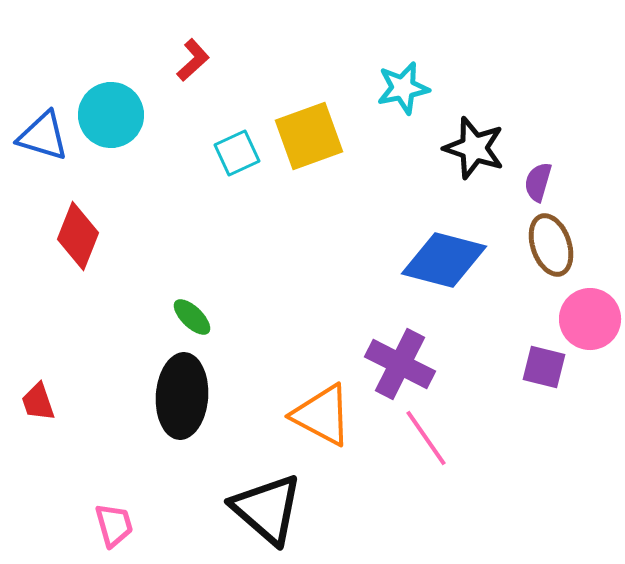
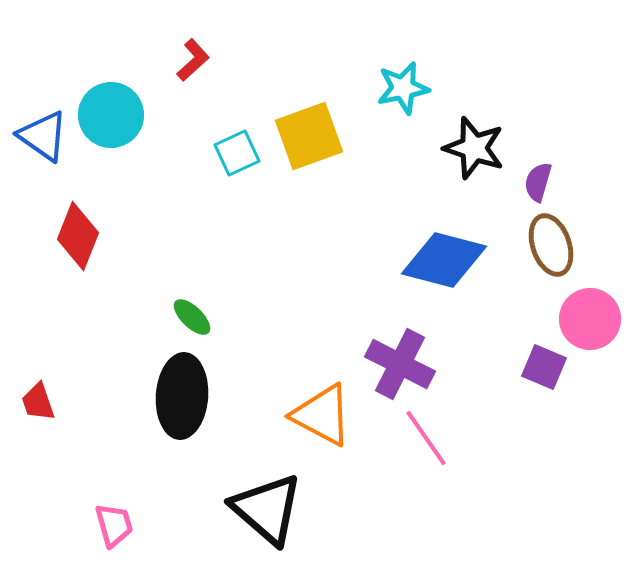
blue triangle: rotated 18 degrees clockwise
purple square: rotated 9 degrees clockwise
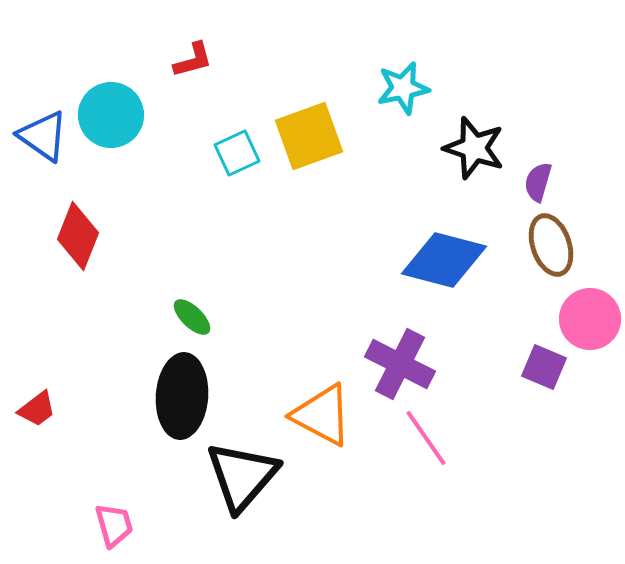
red L-shape: rotated 27 degrees clockwise
red trapezoid: moved 1 px left, 7 px down; rotated 108 degrees counterclockwise
black triangle: moved 25 px left, 33 px up; rotated 30 degrees clockwise
